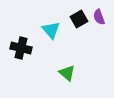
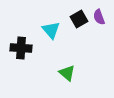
black cross: rotated 10 degrees counterclockwise
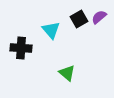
purple semicircle: rotated 70 degrees clockwise
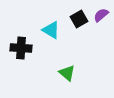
purple semicircle: moved 2 px right, 2 px up
cyan triangle: rotated 18 degrees counterclockwise
